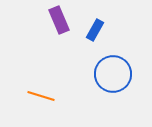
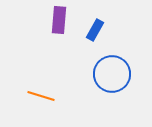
purple rectangle: rotated 28 degrees clockwise
blue circle: moved 1 px left
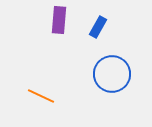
blue rectangle: moved 3 px right, 3 px up
orange line: rotated 8 degrees clockwise
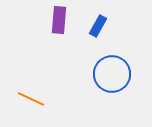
blue rectangle: moved 1 px up
orange line: moved 10 px left, 3 px down
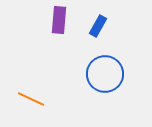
blue circle: moved 7 px left
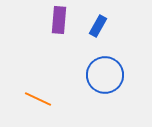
blue circle: moved 1 px down
orange line: moved 7 px right
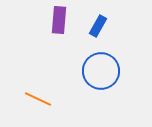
blue circle: moved 4 px left, 4 px up
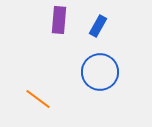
blue circle: moved 1 px left, 1 px down
orange line: rotated 12 degrees clockwise
